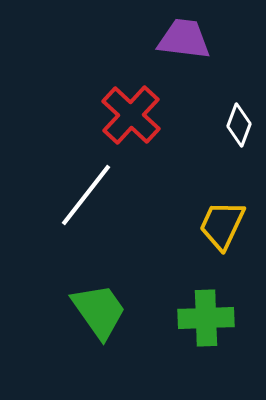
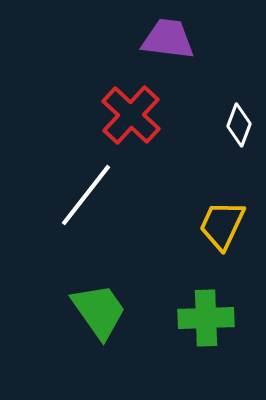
purple trapezoid: moved 16 px left
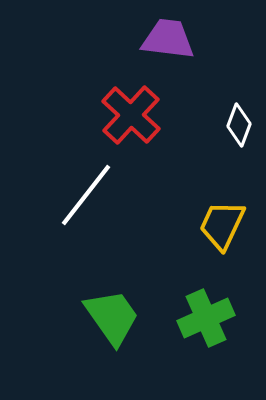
green trapezoid: moved 13 px right, 6 px down
green cross: rotated 22 degrees counterclockwise
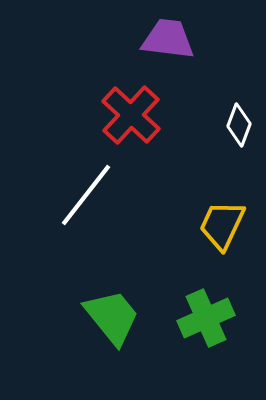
green trapezoid: rotated 4 degrees counterclockwise
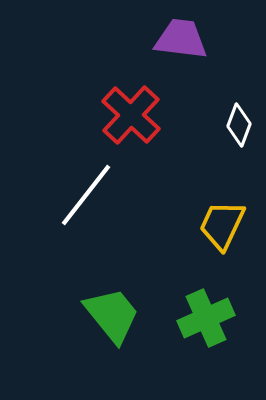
purple trapezoid: moved 13 px right
green trapezoid: moved 2 px up
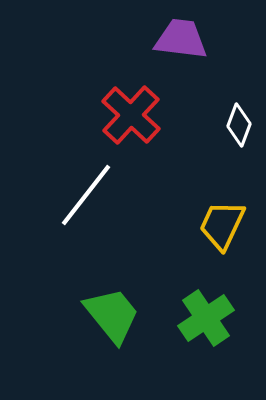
green cross: rotated 10 degrees counterclockwise
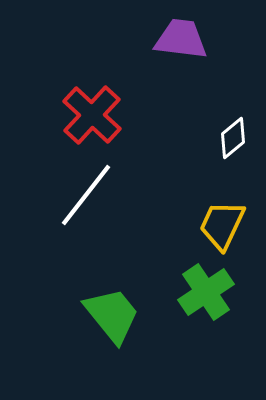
red cross: moved 39 px left
white diamond: moved 6 px left, 13 px down; rotated 30 degrees clockwise
green cross: moved 26 px up
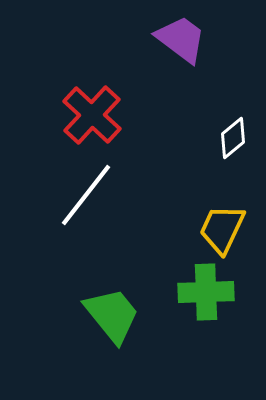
purple trapezoid: rotated 30 degrees clockwise
yellow trapezoid: moved 4 px down
green cross: rotated 32 degrees clockwise
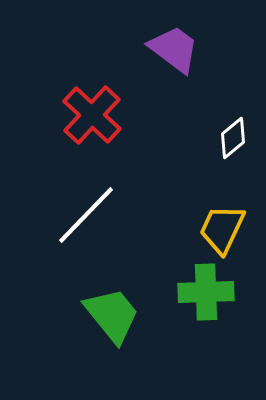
purple trapezoid: moved 7 px left, 10 px down
white line: moved 20 px down; rotated 6 degrees clockwise
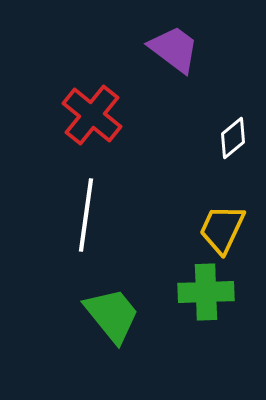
red cross: rotated 4 degrees counterclockwise
white line: rotated 36 degrees counterclockwise
